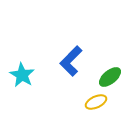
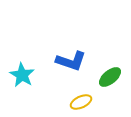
blue L-shape: rotated 116 degrees counterclockwise
yellow ellipse: moved 15 px left
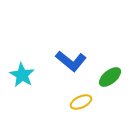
blue L-shape: rotated 20 degrees clockwise
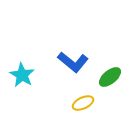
blue L-shape: moved 2 px right, 1 px down
yellow ellipse: moved 2 px right, 1 px down
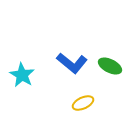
blue L-shape: moved 1 px left, 1 px down
green ellipse: moved 11 px up; rotated 65 degrees clockwise
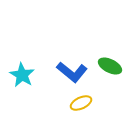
blue L-shape: moved 9 px down
yellow ellipse: moved 2 px left
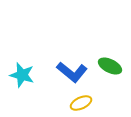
cyan star: rotated 15 degrees counterclockwise
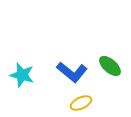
green ellipse: rotated 15 degrees clockwise
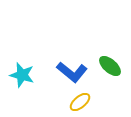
yellow ellipse: moved 1 px left, 1 px up; rotated 15 degrees counterclockwise
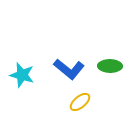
green ellipse: rotated 40 degrees counterclockwise
blue L-shape: moved 3 px left, 3 px up
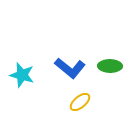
blue L-shape: moved 1 px right, 1 px up
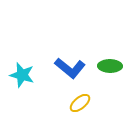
yellow ellipse: moved 1 px down
